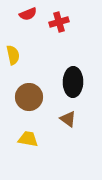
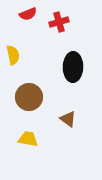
black ellipse: moved 15 px up
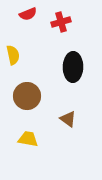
red cross: moved 2 px right
brown circle: moved 2 px left, 1 px up
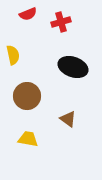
black ellipse: rotated 72 degrees counterclockwise
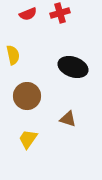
red cross: moved 1 px left, 9 px up
brown triangle: rotated 18 degrees counterclockwise
yellow trapezoid: rotated 65 degrees counterclockwise
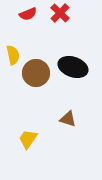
red cross: rotated 30 degrees counterclockwise
brown circle: moved 9 px right, 23 px up
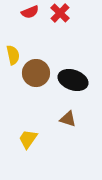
red semicircle: moved 2 px right, 2 px up
black ellipse: moved 13 px down
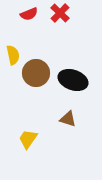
red semicircle: moved 1 px left, 2 px down
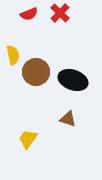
brown circle: moved 1 px up
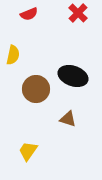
red cross: moved 18 px right
yellow semicircle: rotated 24 degrees clockwise
brown circle: moved 17 px down
black ellipse: moved 4 px up
yellow trapezoid: moved 12 px down
